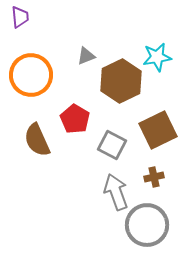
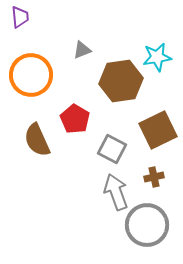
gray triangle: moved 4 px left, 6 px up
brown hexagon: rotated 18 degrees clockwise
gray square: moved 4 px down
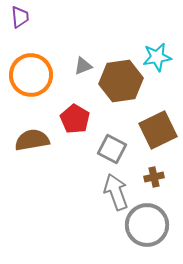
gray triangle: moved 1 px right, 16 px down
brown semicircle: moved 5 px left; rotated 104 degrees clockwise
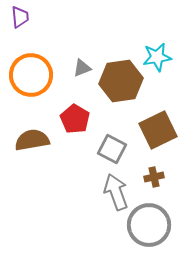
gray triangle: moved 1 px left, 2 px down
gray circle: moved 2 px right
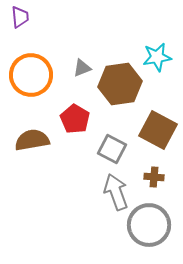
brown hexagon: moved 1 px left, 3 px down
brown square: rotated 36 degrees counterclockwise
brown cross: rotated 18 degrees clockwise
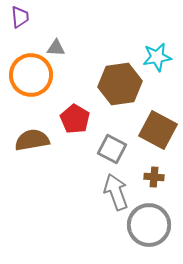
gray triangle: moved 26 px left, 20 px up; rotated 24 degrees clockwise
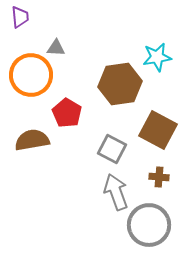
red pentagon: moved 8 px left, 6 px up
brown cross: moved 5 px right
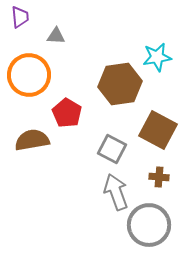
gray triangle: moved 12 px up
orange circle: moved 2 px left
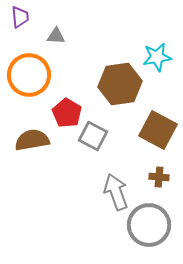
gray square: moved 19 px left, 13 px up
